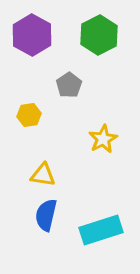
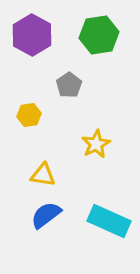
green hexagon: rotated 18 degrees clockwise
yellow star: moved 7 px left, 5 px down
blue semicircle: rotated 40 degrees clockwise
cyan rectangle: moved 8 px right, 9 px up; rotated 42 degrees clockwise
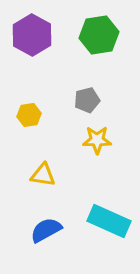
gray pentagon: moved 18 px right, 15 px down; rotated 20 degrees clockwise
yellow star: moved 1 px right, 4 px up; rotated 28 degrees clockwise
blue semicircle: moved 15 px down; rotated 8 degrees clockwise
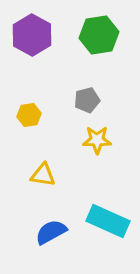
cyan rectangle: moved 1 px left
blue semicircle: moved 5 px right, 2 px down
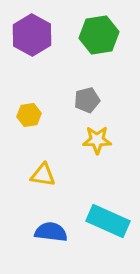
blue semicircle: rotated 36 degrees clockwise
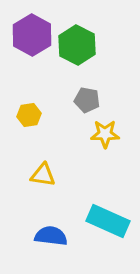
green hexagon: moved 22 px left, 10 px down; rotated 24 degrees counterclockwise
gray pentagon: rotated 25 degrees clockwise
yellow star: moved 8 px right, 6 px up
blue semicircle: moved 4 px down
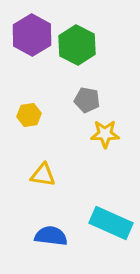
cyan rectangle: moved 3 px right, 2 px down
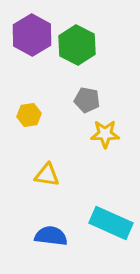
yellow triangle: moved 4 px right
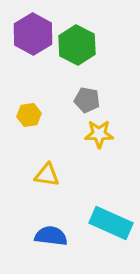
purple hexagon: moved 1 px right, 1 px up
yellow star: moved 6 px left
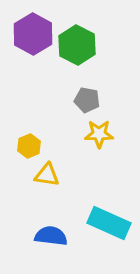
yellow hexagon: moved 31 px down; rotated 15 degrees counterclockwise
cyan rectangle: moved 2 px left
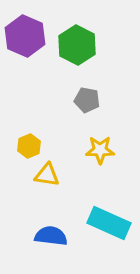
purple hexagon: moved 8 px left, 2 px down; rotated 6 degrees counterclockwise
yellow star: moved 1 px right, 16 px down
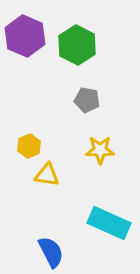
blue semicircle: moved 16 px down; rotated 56 degrees clockwise
